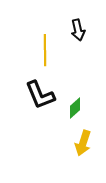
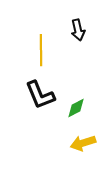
yellow line: moved 4 px left
green diamond: moved 1 px right; rotated 15 degrees clockwise
yellow arrow: rotated 55 degrees clockwise
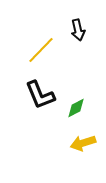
yellow line: rotated 44 degrees clockwise
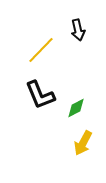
yellow arrow: rotated 45 degrees counterclockwise
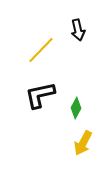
black L-shape: rotated 100 degrees clockwise
green diamond: rotated 35 degrees counterclockwise
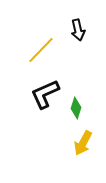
black L-shape: moved 5 px right, 1 px up; rotated 12 degrees counterclockwise
green diamond: rotated 10 degrees counterclockwise
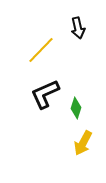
black arrow: moved 2 px up
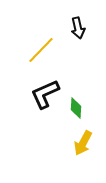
green diamond: rotated 15 degrees counterclockwise
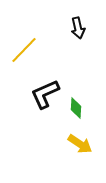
yellow line: moved 17 px left
yellow arrow: moved 3 px left, 1 px down; rotated 85 degrees counterclockwise
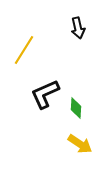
yellow line: rotated 12 degrees counterclockwise
